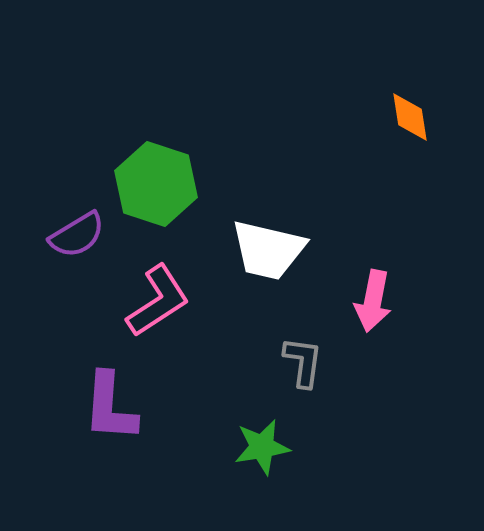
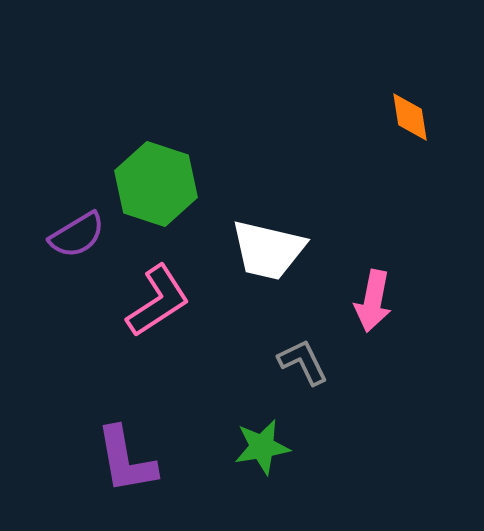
gray L-shape: rotated 34 degrees counterclockwise
purple L-shape: moved 16 px right, 53 px down; rotated 14 degrees counterclockwise
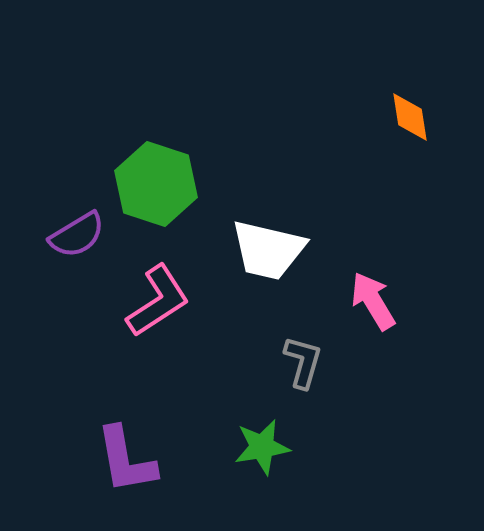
pink arrow: rotated 138 degrees clockwise
gray L-shape: rotated 42 degrees clockwise
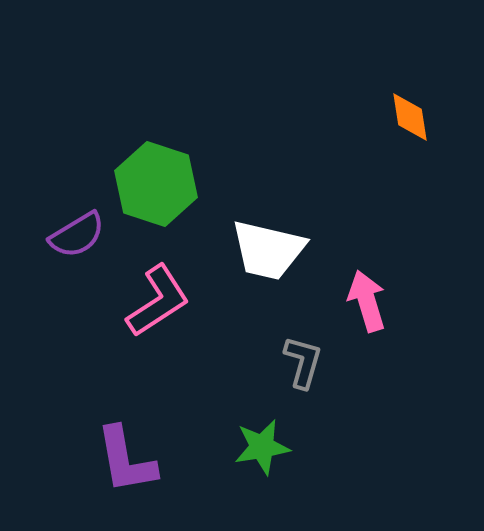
pink arrow: moved 6 px left; rotated 14 degrees clockwise
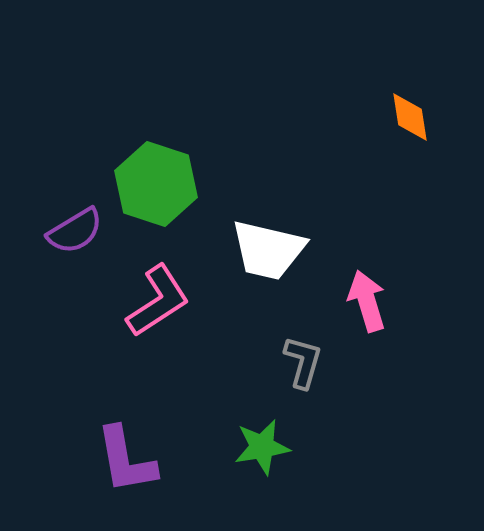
purple semicircle: moved 2 px left, 4 px up
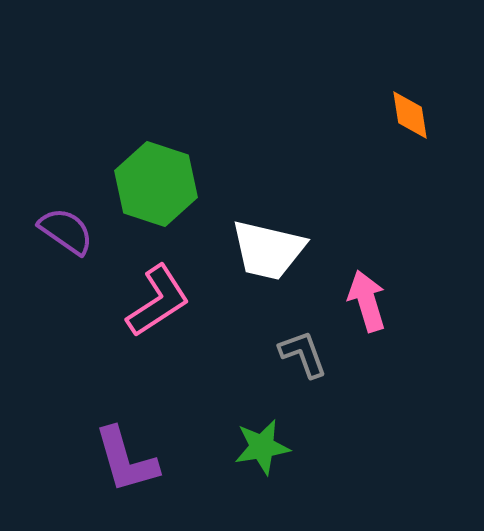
orange diamond: moved 2 px up
purple semicircle: moved 9 px left; rotated 114 degrees counterclockwise
gray L-shape: moved 8 px up; rotated 36 degrees counterclockwise
purple L-shape: rotated 6 degrees counterclockwise
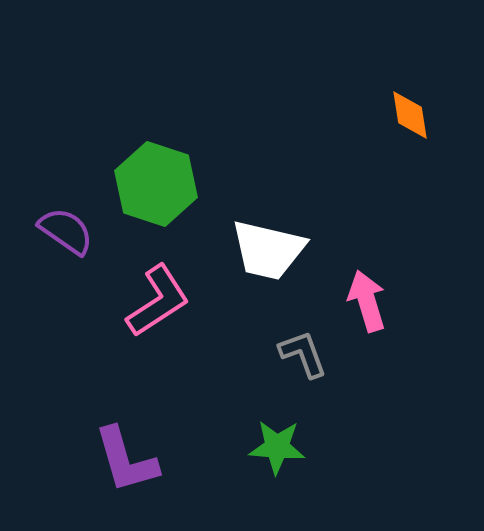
green star: moved 15 px right; rotated 14 degrees clockwise
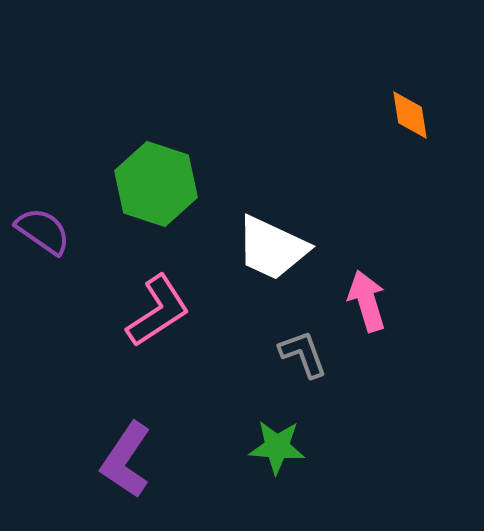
purple semicircle: moved 23 px left
white trapezoid: moved 4 px right, 2 px up; rotated 12 degrees clockwise
pink L-shape: moved 10 px down
purple L-shape: rotated 50 degrees clockwise
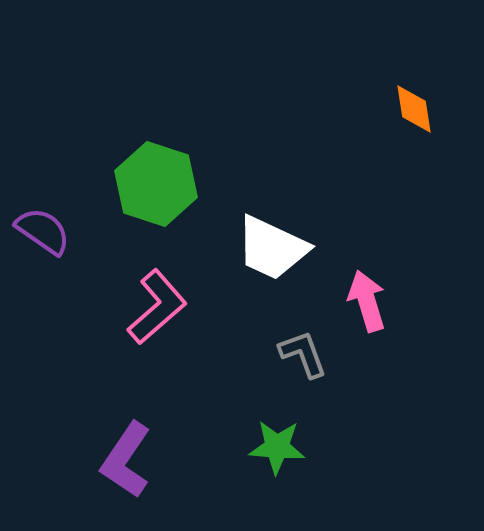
orange diamond: moved 4 px right, 6 px up
pink L-shape: moved 1 px left, 4 px up; rotated 8 degrees counterclockwise
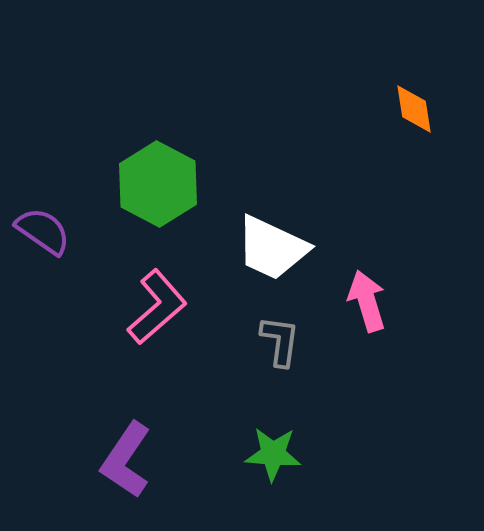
green hexagon: moved 2 px right; rotated 10 degrees clockwise
gray L-shape: moved 23 px left, 13 px up; rotated 28 degrees clockwise
green star: moved 4 px left, 7 px down
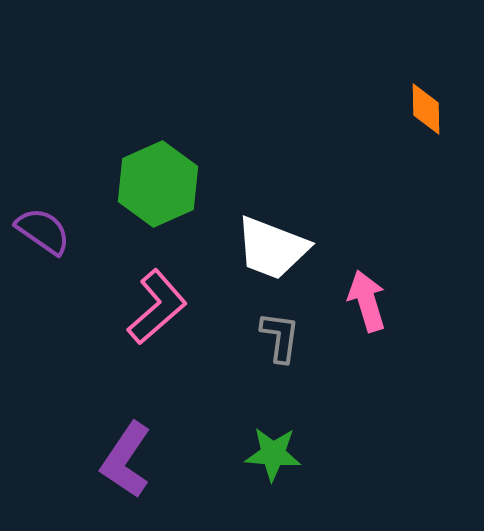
orange diamond: moved 12 px right; rotated 8 degrees clockwise
green hexagon: rotated 8 degrees clockwise
white trapezoid: rotated 4 degrees counterclockwise
gray L-shape: moved 4 px up
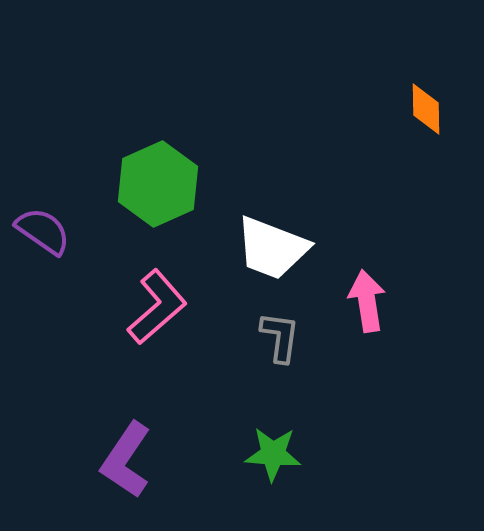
pink arrow: rotated 8 degrees clockwise
